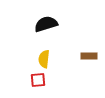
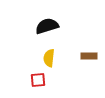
black semicircle: moved 1 px right, 2 px down
yellow semicircle: moved 5 px right, 1 px up
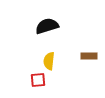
yellow semicircle: moved 3 px down
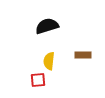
brown rectangle: moved 6 px left, 1 px up
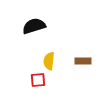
black semicircle: moved 13 px left
brown rectangle: moved 6 px down
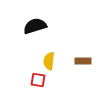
black semicircle: moved 1 px right
red square: rotated 14 degrees clockwise
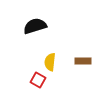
yellow semicircle: moved 1 px right, 1 px down
red square: rotated 21 degrees clockwise
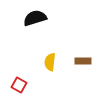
black semicircle: moved 8 px up
red square: moved 19 px left, 5 px down
